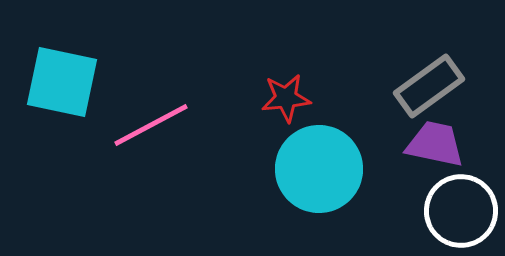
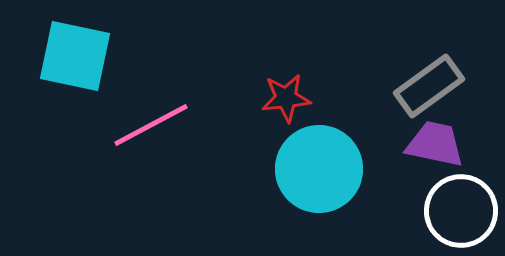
cyan square: moved 13 px right, 26 px up
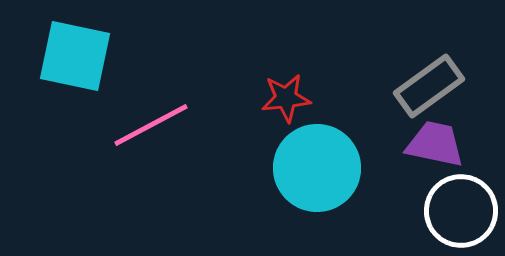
cyan circle: moved 2 px left, 1 px up
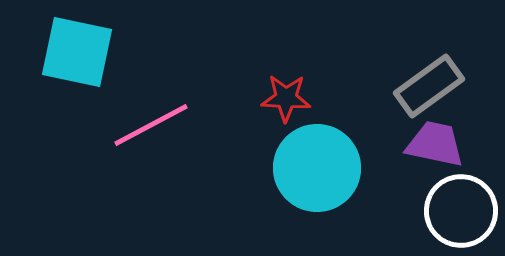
cyan square: moved 2 px right, 4 px up
red star: rotated 9 degrees clockwise
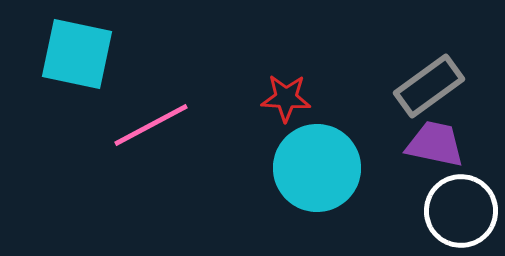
cyan square: moved 2 px down
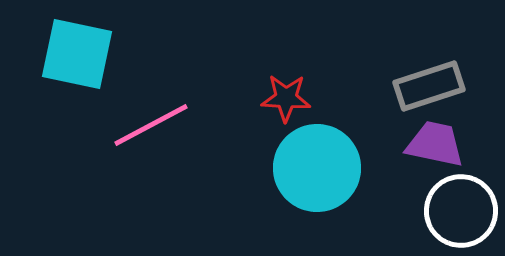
gray rectangle: rotated 18 degrees clockwise
